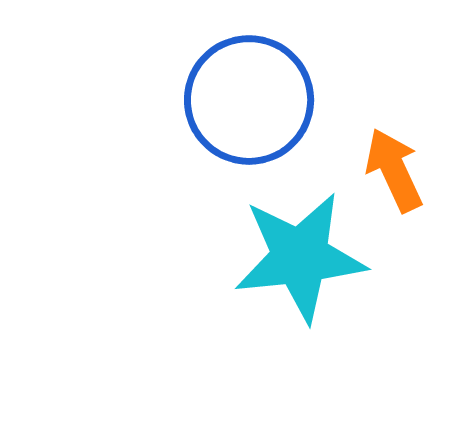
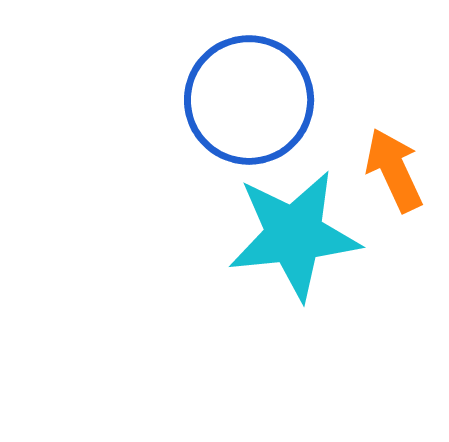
cyan star: moved 6 px left, 22 px up
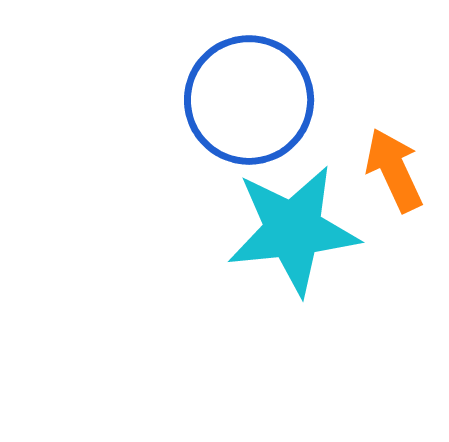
cyan star: moved 1 px left, 5 px up
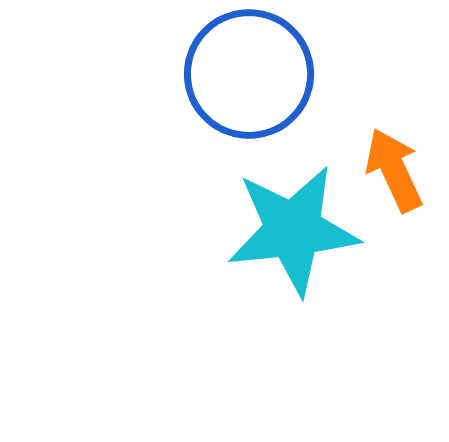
blue circle: moved 26 px up
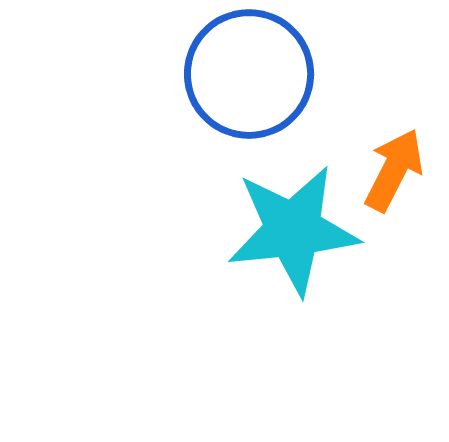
orange arrow: rotated 52 degrees clockwise
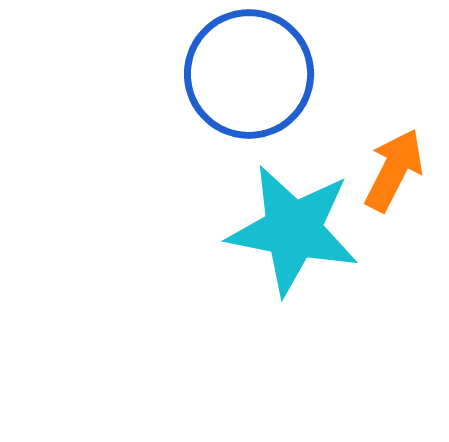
cyan star: rotated 17 degrees clockwise
